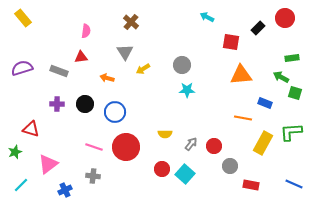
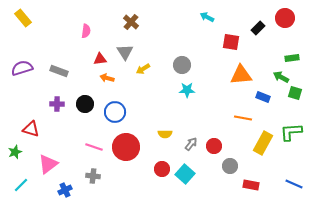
red triangle at (81, 57): moved 19 px right, 2 px down
blue rectangle at (265, 103): moved 2 px left, 6 px up
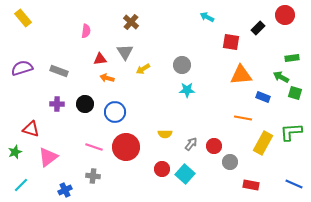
red circle at (285, 18): moved 3 px up
pink triangle at (48, 164): moved 7 px up
gray circle at (230, 166): moved 4 px up
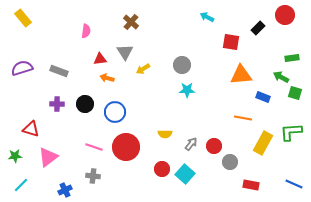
green star at (15, 152): moved 4 px down; rotated 16 degrees clockwise
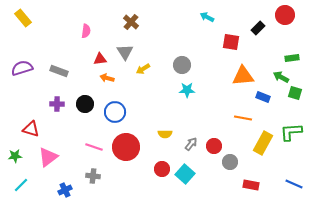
orange triangle at (241, 75): moved 2 px right, 1 px down
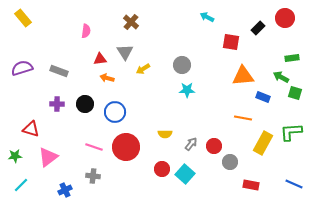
red circle at (285, 15): moved 3 px down
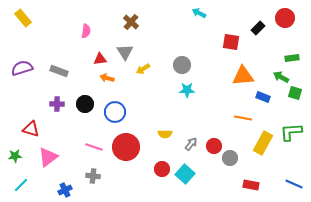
cyan arrow at (207, 17): moved 8 px left, 4 px up
gray circle at (230, 162): moved 4 px up
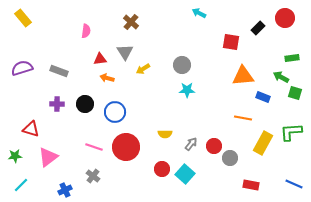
gray cross at (93, 176): rotated 32 degrees clockwise
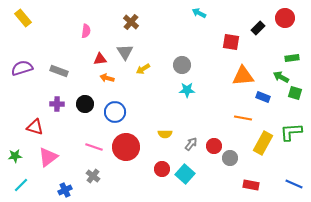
red triangle at (31, 129): moved 4 px right, 2 px up
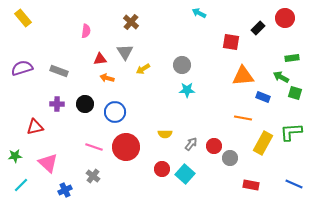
red triangle at (35, 127): rotated 30 degrees counterclockwise
pink triangle at (48, 157): moved 6 px down; rotated 40 degrees counterclockwise
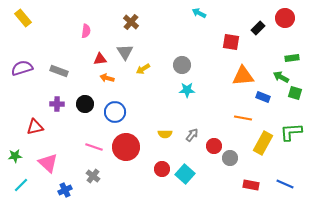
gray arrow at (191, 144): moved 1 px right, 9 px up
blue line at (294, 184): moved 9 px left
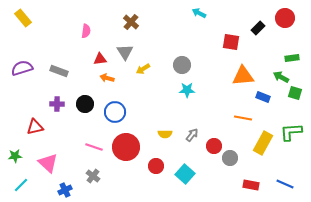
red circle at (162, 169): moved 6 px left, 3 px up
